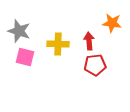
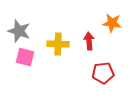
red pentagon: moved 8 px right, 8 px down
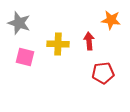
orange star: moved 1 px left, 3 px up
gray star: moved 8 px up
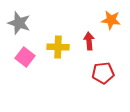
yellow cross: moved 3 px down
pink square: rotated 24 degrees clockwise
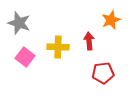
orange star: rotated 30 degrees counterclockwise
